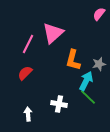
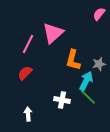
white cross: moved 3 px right, 4 px up
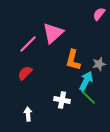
pink line: rotated 18 degrees clockwise
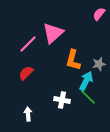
red semicircle: moved 1 px right
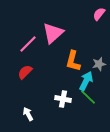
orange L-shape: moved 1 px down
red semicircle: moved 1 px left, 1 px up
white cross: moved 1 px right, 1 px up
white arrow: rotated 24 degrees counterclockwise
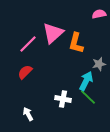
pink semicircle: rotated 40 degrees clockwise
orange L-shape: moved 3 px right, 18 px up
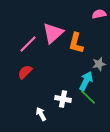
white arrow: moved 13 px right
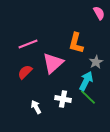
pink semicircle: moved 1 px up; rotated 72 degrees clockwise
pink triangle: moved 30 px down
pink line: rotated 24 degrees clockwise
gray star: moved 3 px left, 2 px up; rotated 16 degrees counterclockwise
white arrow: moved 5 px left, 7 px up
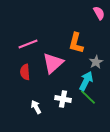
red semicircle: rotated 49 degrees counterclockwise
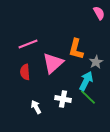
orange L-shape: moved 6 px down
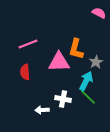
pink semicircle: rotated 32 degrees counterclockwise
pink triangle: moved 6 px right, 1 px up; rotated 40 degrees clockwise
white arrow: moved 6 px right, 3 px down; rotated 64 degrees counterclockwise
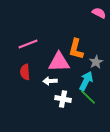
white arrow: moved 8 px right, 29 px up
